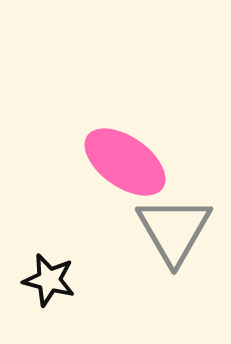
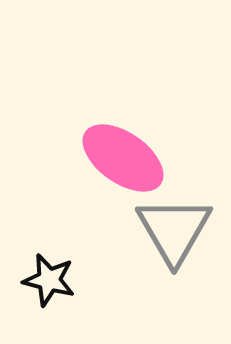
pink ellipse: moved 2 px left, 4 px up
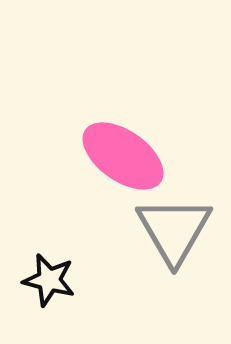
pink ellipse: moved 2 px up
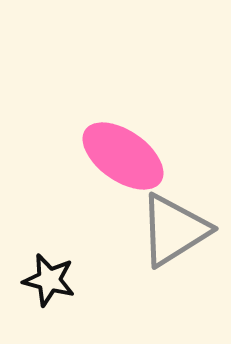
gray triangle: rotated 28 degrees clockwise
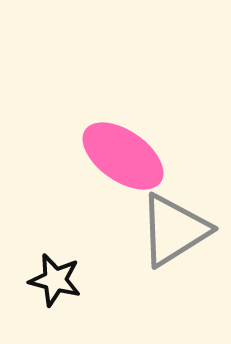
black star: moved 6 px right
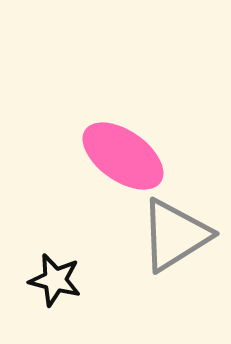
gray triangle: moved 1 px right, 5 px down
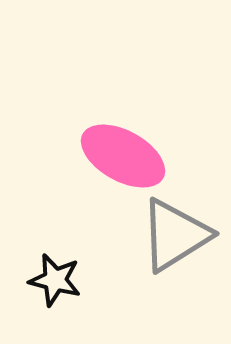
pink ellipse: rotated 6 degrees counterclockwise
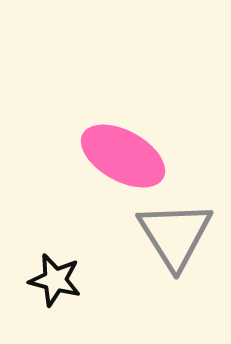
gray triangle: rotated 30 degrees counterclockwise
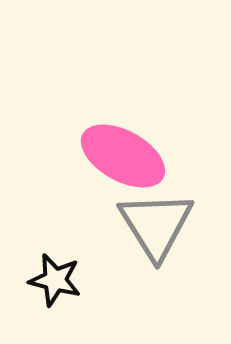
gray triangle: moved 19 px left, 10 px up
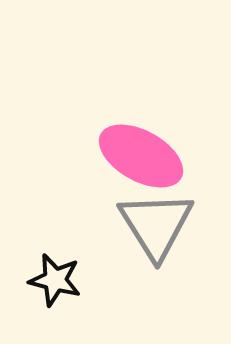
pink ellipse: moved 18 px right
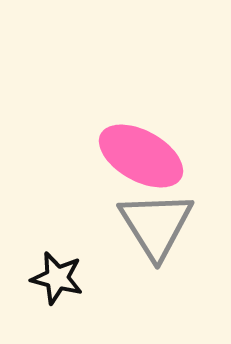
black star: moved 2 px right, 2 px up
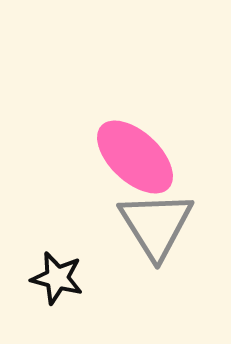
pink ellipse: moved 6 px left, 1 px down; rotated 14 degrees clockwise
